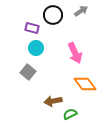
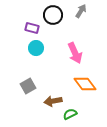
gray arrow: rotated 24 degrees counterclockwise
gray square: moved 14 px down; rotated 21 degrees clockwise
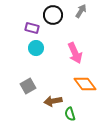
green semicircle: rotated 80 degrees counterclockwise
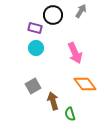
purple rectangle: moved 3 px right
gray square: moved 5 px right
brown arrow: rotated 84 degrees clockwise
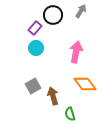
purple rectangle: rotated 64 degrees counterclockwise
pink arrow: moved 1 px right, 1 px up; rotated 145 degrees counterclockwise
brown arrow: moved 5 px up
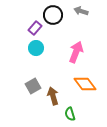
gray arrow: rotated 104 degrees counterclockwise
pink arrow: rotated 10 degrees clockwise
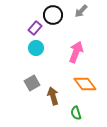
gray arrow: rotated 64 degrees counterclockwise
gray square: moved 1 px left, 3 px up
green semicircle: moved 6 px right, 1 px up
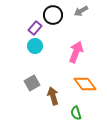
gray arrow: rotated 16 degrees clockwise
cyan circle: moved 1 px left, 2 px up
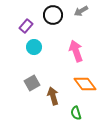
purple rectangle: moved 9 px left, 2 px up
cyan circle: moved 1 px left, 1 px down
pink arrow: moved 1 px up; rotated 40 degrees counterclockwise
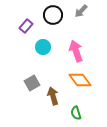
gray arrow: rotated 16 degrees counterclockwise
cyan circle: moved 9 px right
orange diamond: moved 5 px left, 4 px up
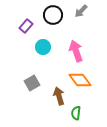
brown arrow: moved 6 px right
green semicircle: rotated 24 degrees clockwise
